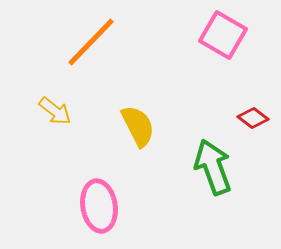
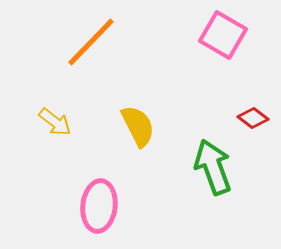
yellow arrow: moved 11 px down
pink ellipse: rotated 15 degrees clockwise
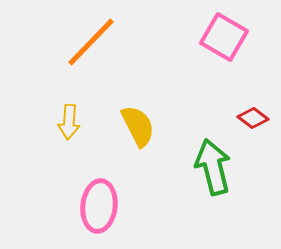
pink square: moved 1 px right, 2 px down
yellow arrow: moved 14 px right; rotated 56 degrees clockwise
green arrow: rotated 6 degrees clockwise
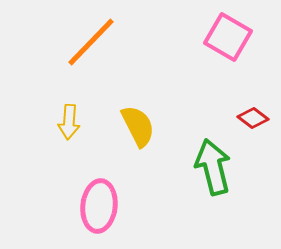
pink square: moved 4 px right
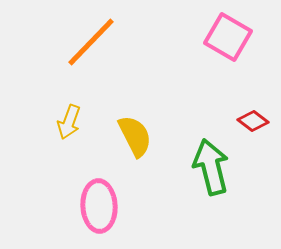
red diamond: moved 3 px down
yellow arrow: rotated 16 degrees clockwise
yellow semicircle: moved 3 px left, 10 px down
green arrow: moved 2 px left
pink ellipse: rotated 9 degrees counterclockwise
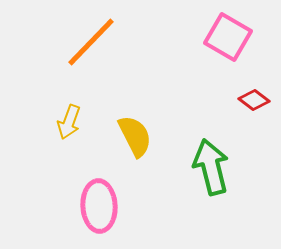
red diamond: moved 1 px right, 21 px up
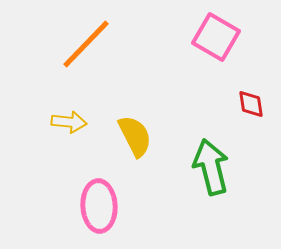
pink square: moved 12 px left
orange line: moved 5 px left, 2 px down
red diamond: moved 3 px left, 4 px down; rotated 44 degrees clockwise
yellow arrow: rotated 104 degrees counterclockwise
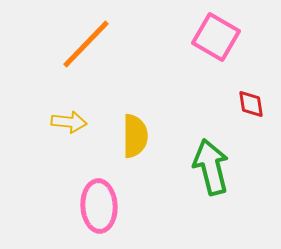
yellow semicircle: rotated 27 degrees clockwise
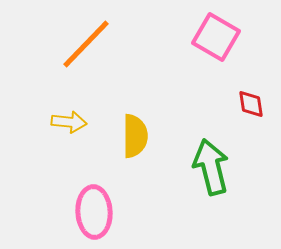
pink ellipse: moved 5 px left, 6 px down
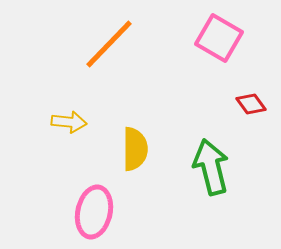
pink square: moved 3 px right, 1 px down
orange line: moved 23 px right
red diamond: rotated 28 degrees counterclockwise
yellow semicircle: moved 13 px down
pink ellipse: rotated 15 degrees clockwise
